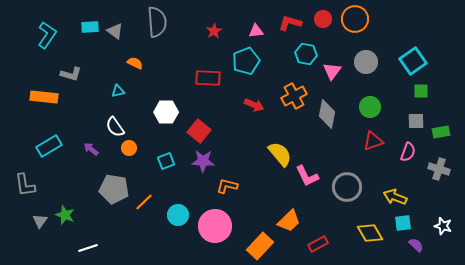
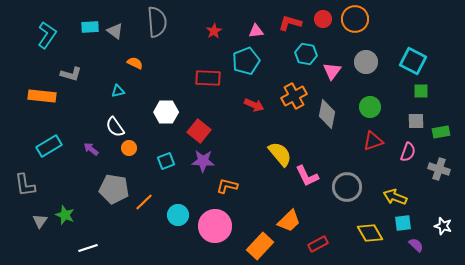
cyan square at (413, 61): rotated 28 degrees counterclockwise
orange rectangle at (44, 97): moved 2 px left, 1 px up
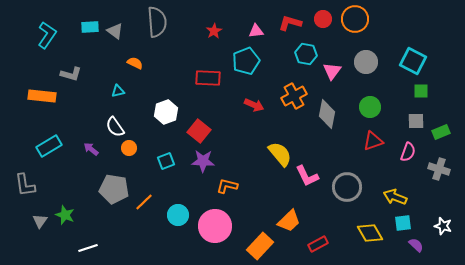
white hexagon at (166, 112): rotated 20 degrees counterclockwise
green rectangle at (441, 132): rotated 12 degrees counterclockwise
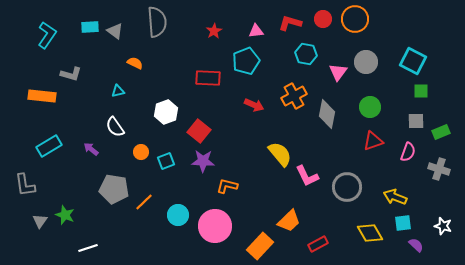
pink triangle at (332, 71): moved 6 px right, 1 px down
orange circle at (129, 148): moved 12 px right, 4 px down
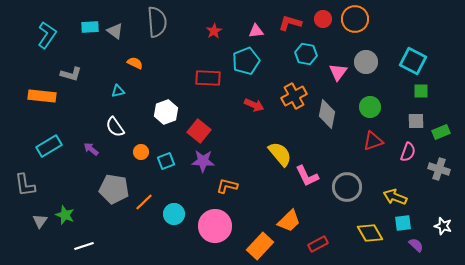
cyan circle at (178, 215): moved 4 px left, 1 px up
white line at (88, 248): moved 4 px left, 2 px up
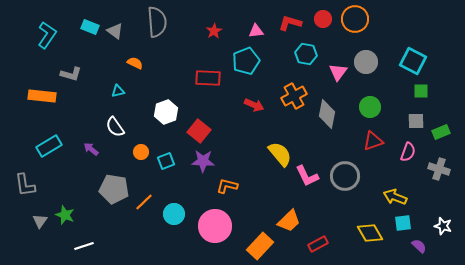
cyan rectangle at (90, 27): rotated 24 degrees clockwise
gray circle at (347, 187): moved 2 px left, 11 px up
purple semicircle at (416, 245): moved 3 px right, 1 px down
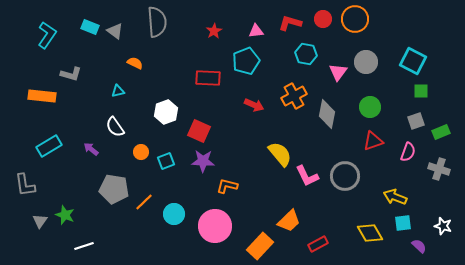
gray square at (416, 121): rotated 18 degrees counterclockwise
red square at (199, 131): rotated 15 degrees counterclockwise
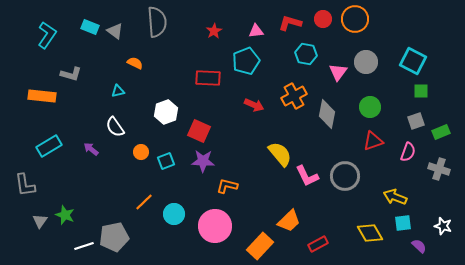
gray pentagon at (114, 189): moved 48 px down; rotated 20 degrees counterclockwise
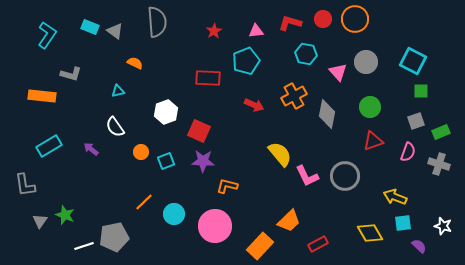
pink triangle at (338, 72): rotated 18 degrees counterclockwise
gray cross at (439, 169): moved 5 px up
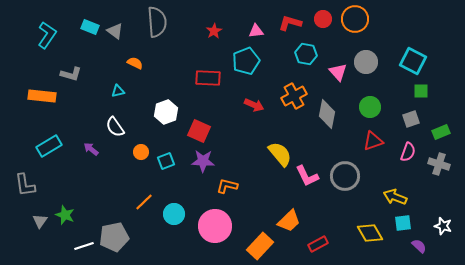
gray square at (416, 121): moved 5 px left, 2 px up
